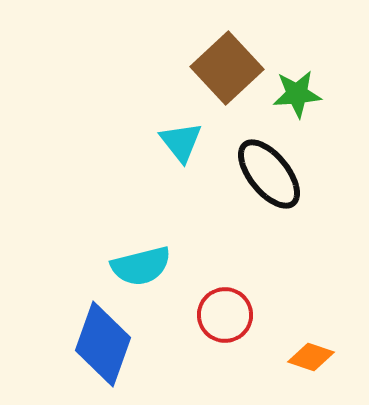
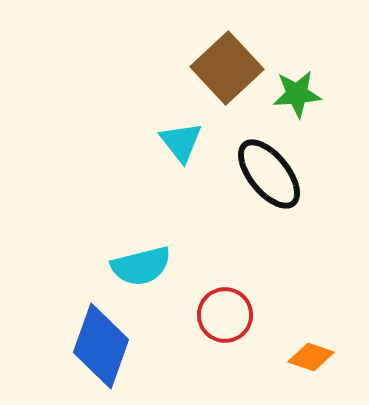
blue diamond: moved 2 px left, 2 px down
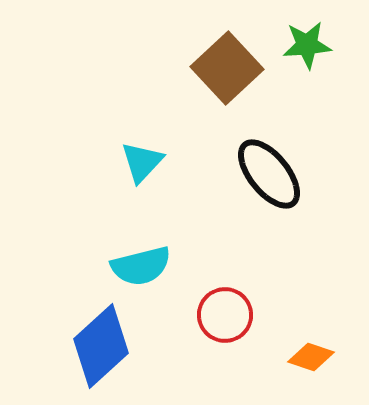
green star: moved 10 px right, 49 px up
cyan triangle: moved 39 px left, 20 px down; rotated 21 degrees clockwise
blue diamond: rotated 28 degrees clockwise
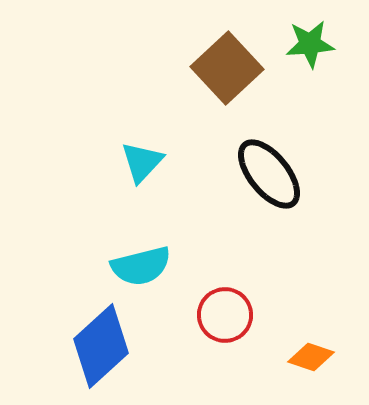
green star: moved 3 px right, 1 px up
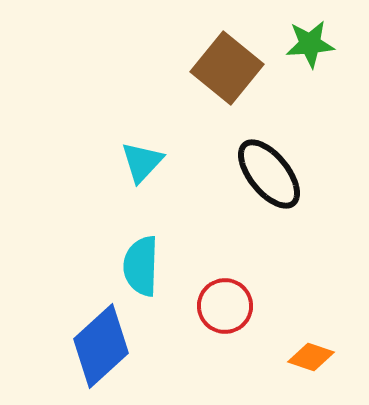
brown square: rotated 8 degrees counterclockwise
cyan semicircle: rotated 106 degrees clockwise
red circle: moved 9 px up
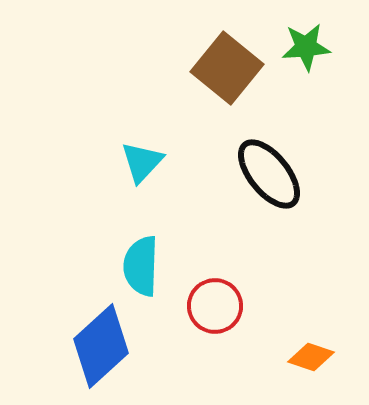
green star: moved 4 px left, 3 px down
red circle: moved 10 px left
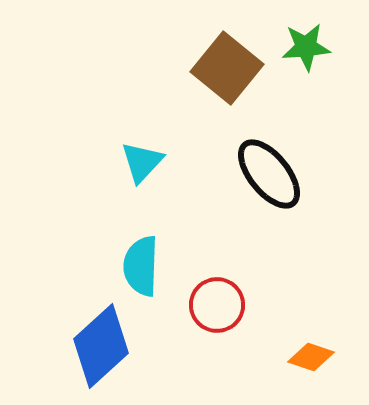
red circle: moved 2 px right, 1 px up
